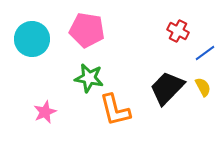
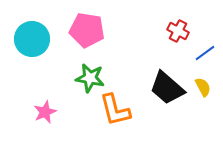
green star: moved 1 px right
black trapezoid: rotated 93 degrees counterclockwise
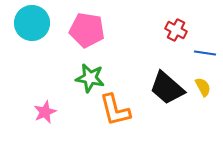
red cross: moved 2 px left, 1 px up
cyan circle: moved 16 px up
blue line: rotated 45 degrees clockwise
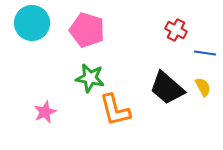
pink pentagon: rotated 8 degrees clockwise
